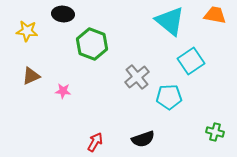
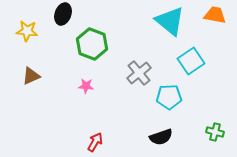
black ellipse: rotated 75 degrees counterclockwise
gray cross: moved 2 px right, 4 px up
pink star: moved 23 px right, 5 px up
black semicircle: moved 18 px right, 2 px up
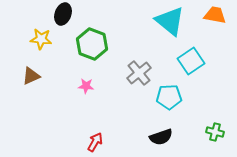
yellow star: moved 14 px right, 8 px down
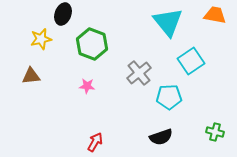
cyan triangle: moved 2 px left, 1 px down; rotated 12 degrees clockwise
yellow star: rotated 20 degrees counterclockwise
brown triangle: rotated 18 degrees clockwise
pink star: moved 1 px right
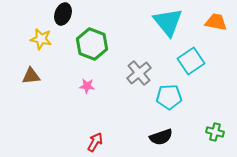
orange trapezoid: moved 1 px right, 7 px down
yellow star: rotated 25 degrees clockwise
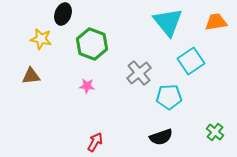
orange trapezoid: rotated 20 degrees counterclockwise
green cross: rotated 24 degrees clockwise
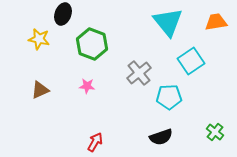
yellow star: moved 2 px left
brown triangle: moved 9 px right, 14 px down; rotated 18 degrees counterclockwise
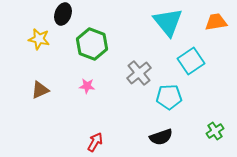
green cross: moved 1 px up; rotated 18 degrees clockwise
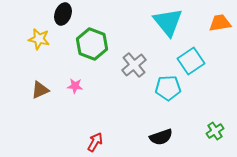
orange trapezoid: moved 4 px right, 1 px down
gray cross: moved 5 px left, 8 px up
pink star: moved 12 px left
cyan pentagon: moved 1 px left, 9 px up
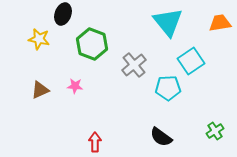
black semicircle: rotated 55 degrees clockwise
red arrow: rotated 30 degrees counterclockwise
